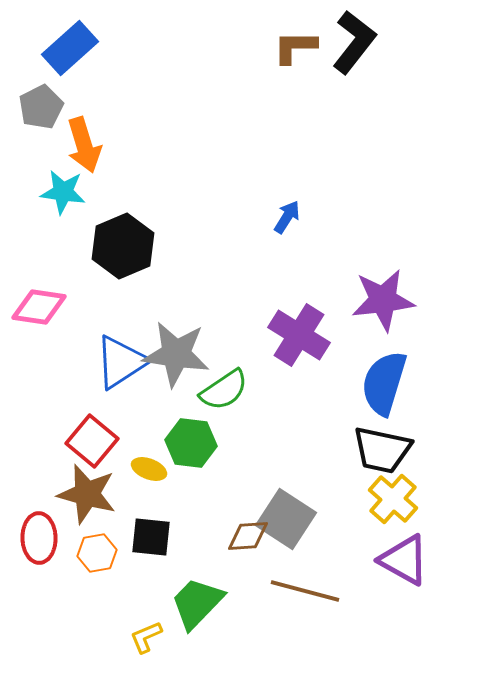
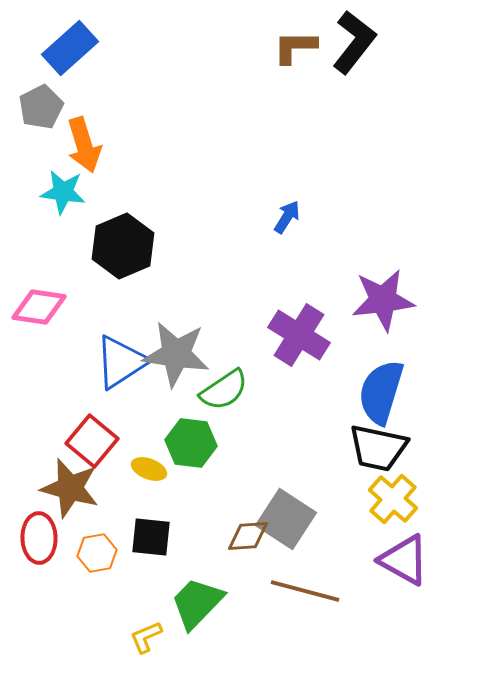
blue semicircle: moved 3 px left, 9 px down
black trapezoid: moved 4 px left, 2 px up
brown star: moved 17 px left, 6 px up
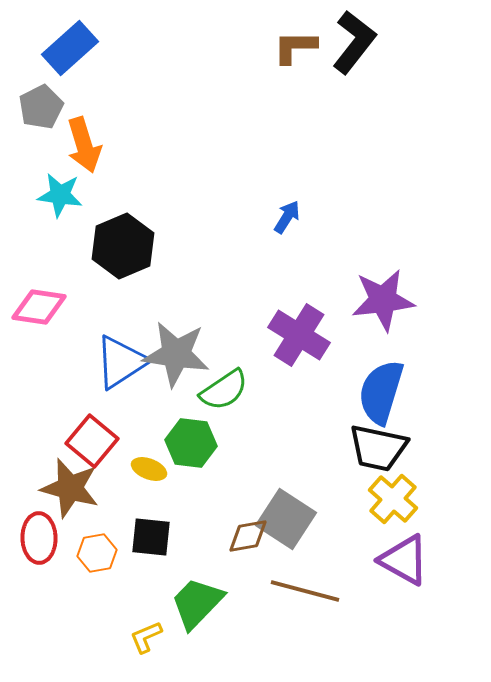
cyan star: moved 3 px left, 3 px down
brown diamond: rotated 6 degrees counterclockwise
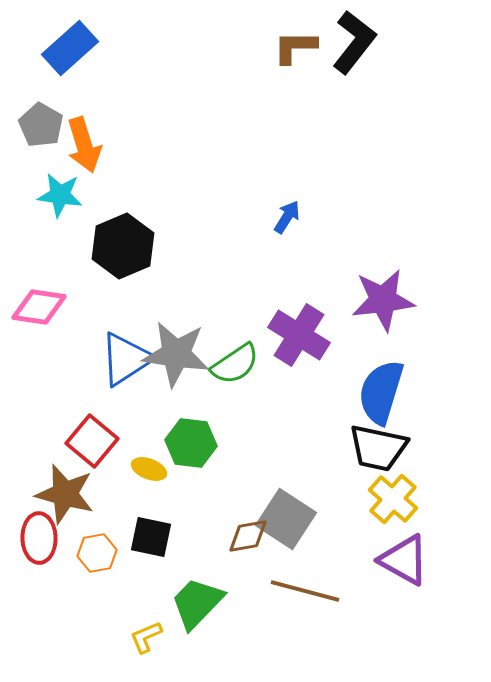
gray pentagon: moved 18 px down; rotated 15 degrees counterclockwise
blue triangle: moved 5 px right, 3 px up
green semicircle: moved 11 px right, 26 px up
brown star: moved 5 px left, 6 px down
black square: rotated 6 degrees clockwise
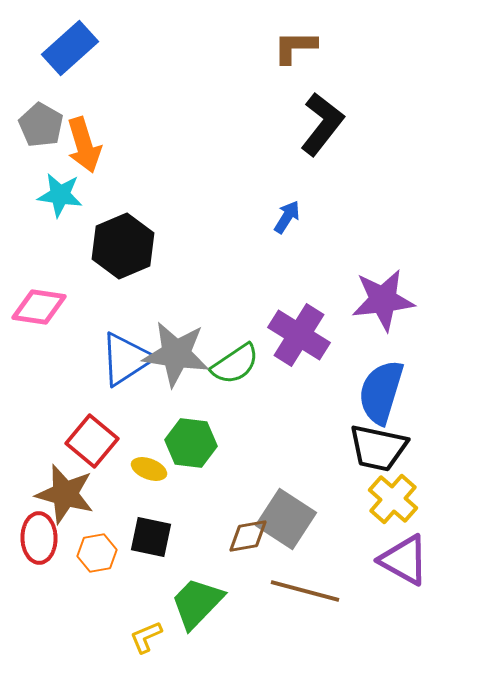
black L-shape: moved 32 px left, 82 px down
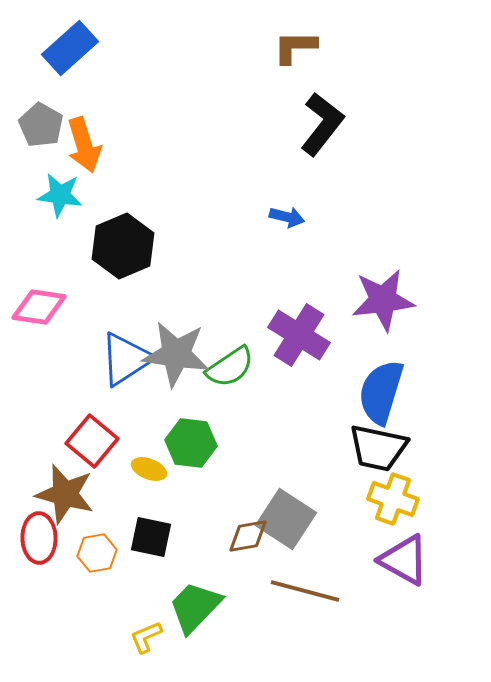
blue arrow: rotated 72 degrees clockwise
green semicircle: moved 5 px left, 3 px down
yellow cross: rotated 21 degrees counterclockwise
green trapezoid: moved 2 px left, 4 px down
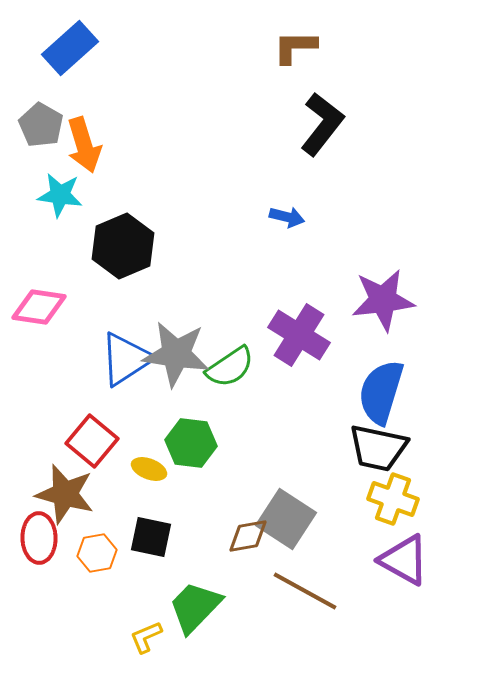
brown line: rotated 14 degrees clockwise
